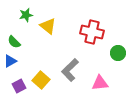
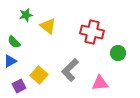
yellow square: moved 2 px left, 5 px up
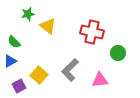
green star: moved 2 px right, 1 px up
pink triangle: moved 3 px up
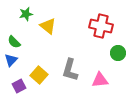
green star: moved 2 px left
red cross: moved 9 px right, 6 px up
blue triangle: moved 1 px right, 1 px up; rotated 16 degrees counterclockwise
gray L-shape: rotated 30 degrees counterclockwise
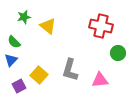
green star: moved 2 px left, 3 px down
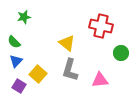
yellow triangle: moved 19 px right, 17 px down
green circle: moved 3 px right
blue triangle: moved 5 px right, 1 px down
yellow square: moved 1 px left, 1 px up
purple square: rotated 32 degrees counterclockwise
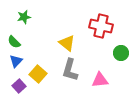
purple square: rotated 16 degrees clockwise
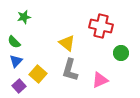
pink triangle: rotated 18 degrees counterclockwise
